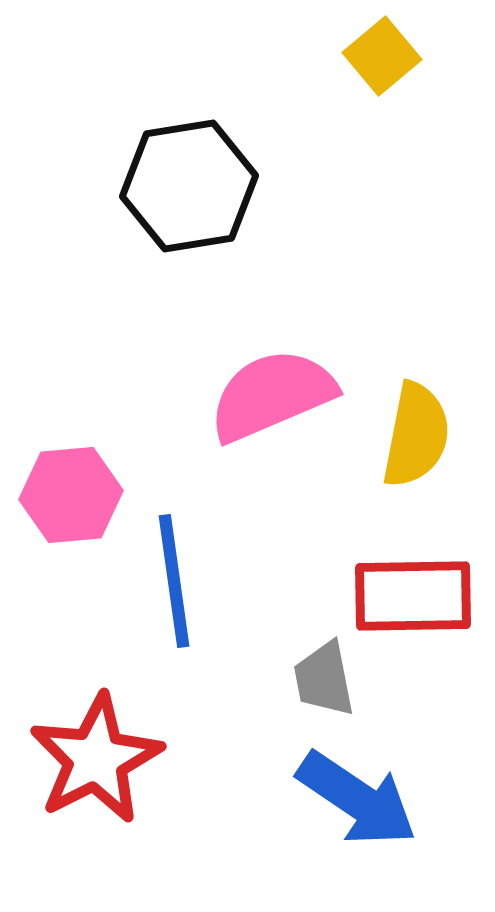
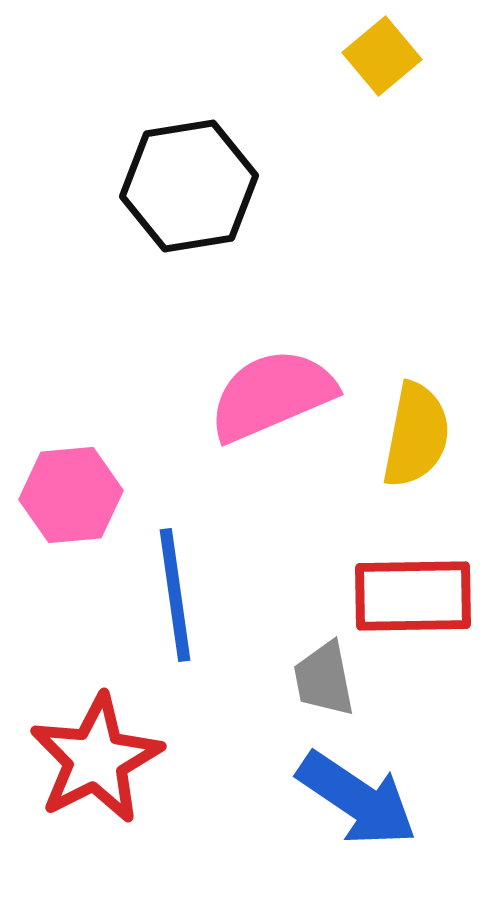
blue line: moved 1 px right, 14 px down
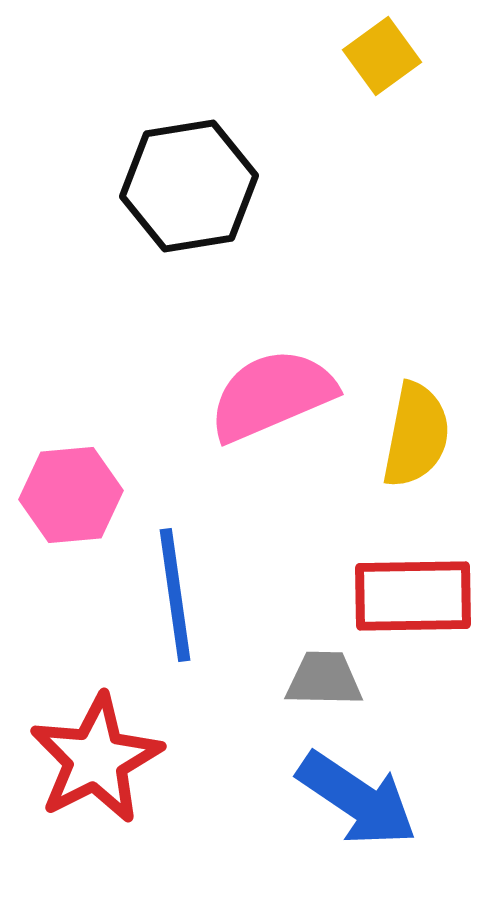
yellow square: rotated 4 degrees clockwise
gray trapezoid: rotated 102 degrees clockwise
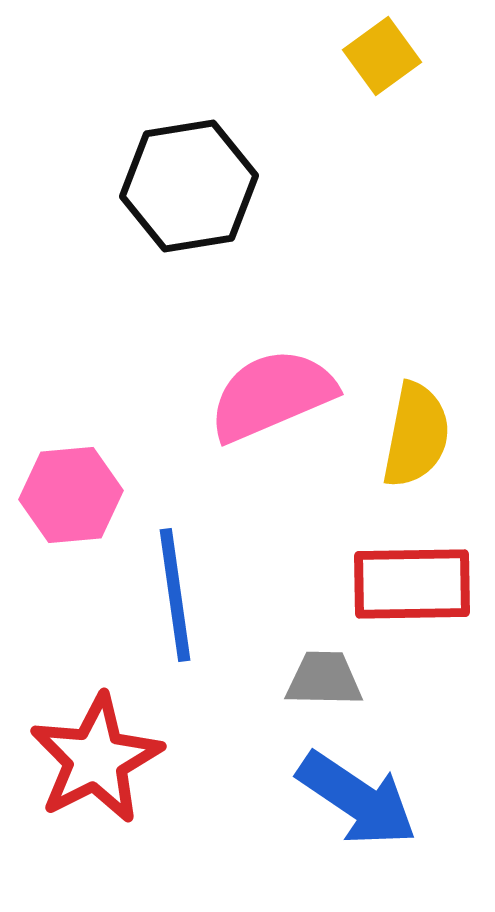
red rectangle: moved 1 px left, 12 px up
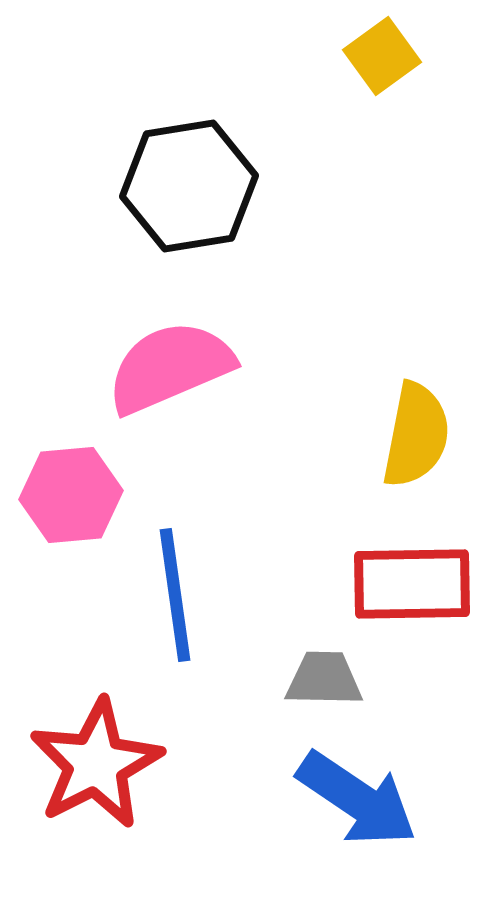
pink semicircle: moved 102 px left, 28 px up
red star: moved 5 px down
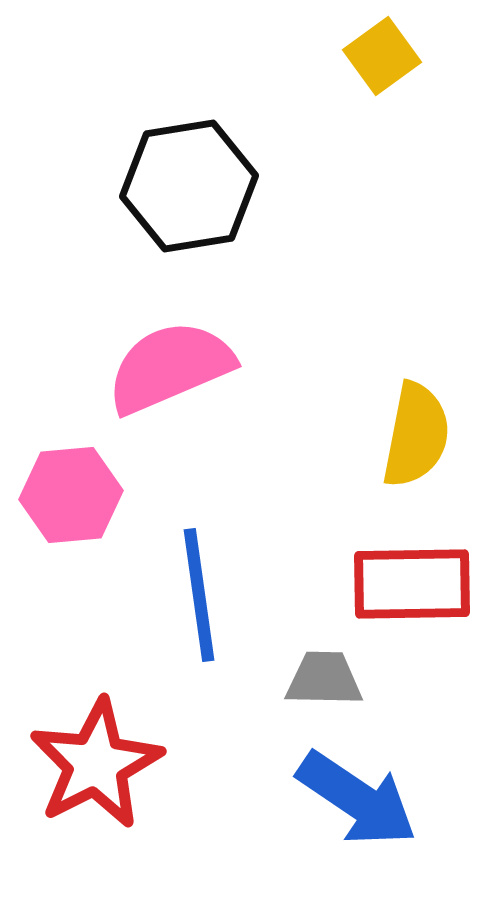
blue line: moved 24 px right
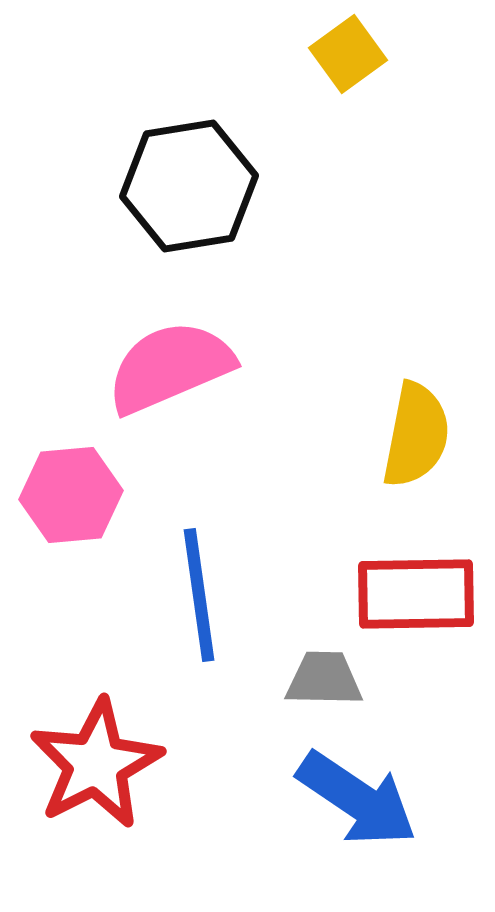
yellow square: moved 34 px left, 2 px up
red rectangle: moved 4 px right, 10 px down
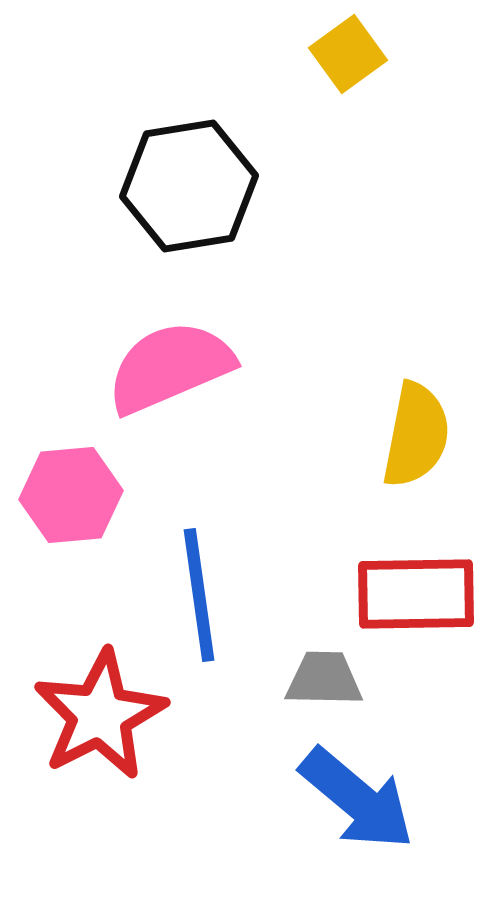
red star: moved 4 px right, 49 px up
blue arrow: rotated 6 degrees clockwise
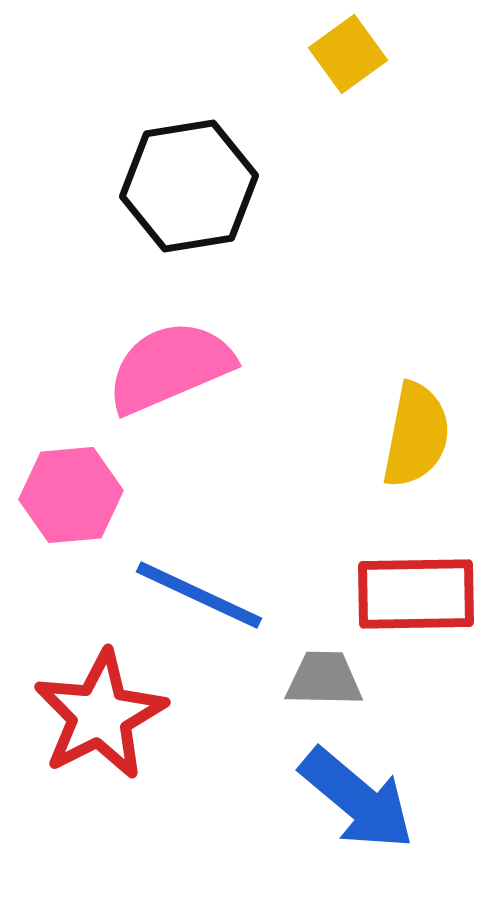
blue line: rotated 57 degrees counterclockwise
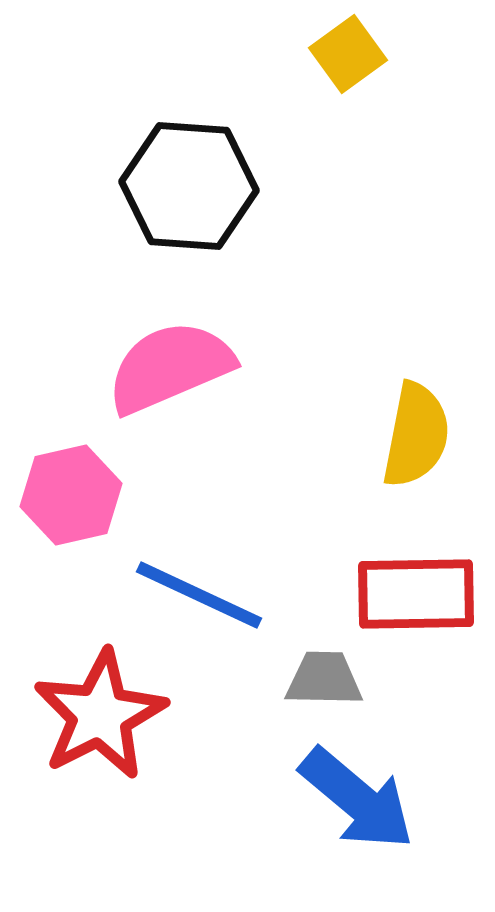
black hexagon: rotated 13 degrees clockwise
pink hexagon: rotated 8 degrees counterclockwise
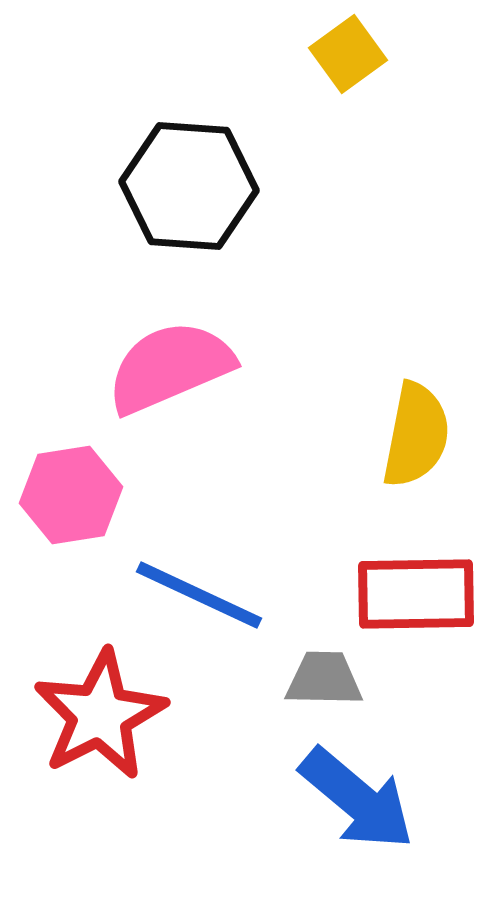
pink hexagon: rotated 4 degrees clockwise
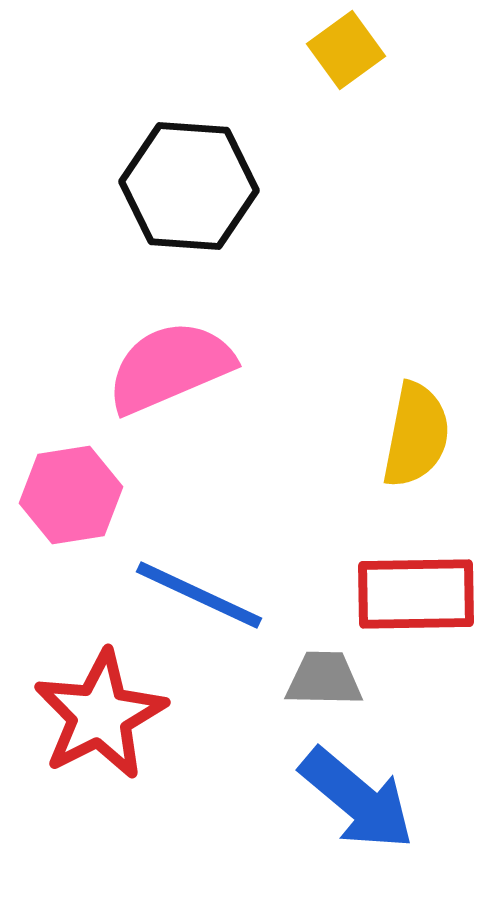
yellow square: moved 2 px left, 4 px up
